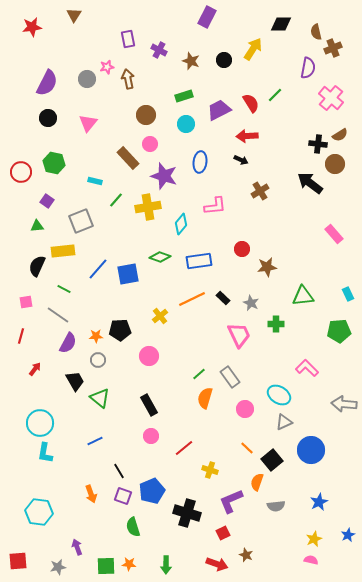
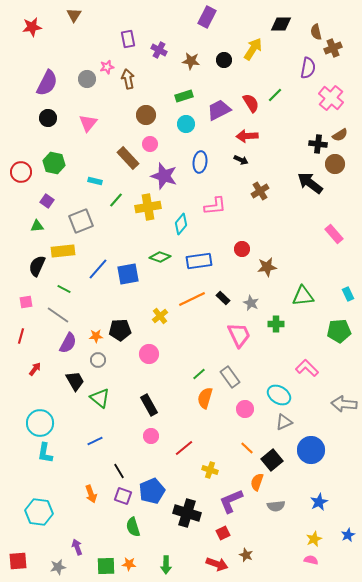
brown star at (191, 61): rotated 12 degrees counterclockwise
pink circle at (149, 356): moved 2 px up
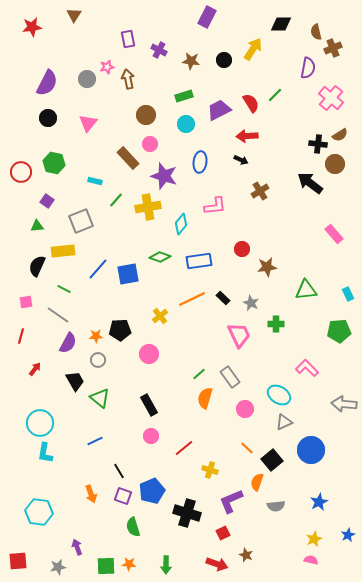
green triangle at (303, 296): moved 3 px right, 6 px up
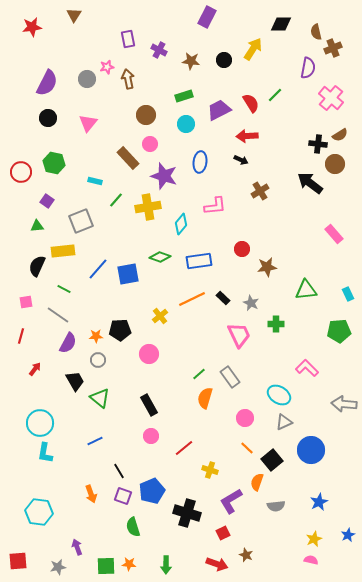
pink circle at (245, 409): moved 9 px down
purple L-shape at (231, 501): rotated 8 degrees counterclockwise
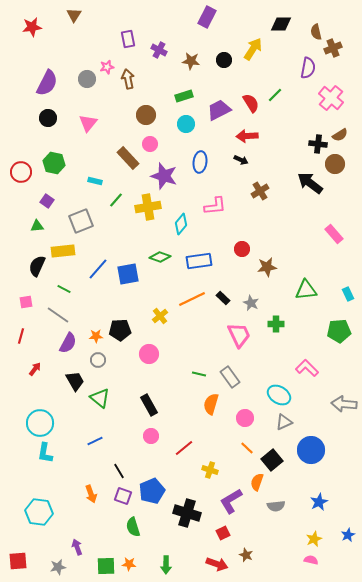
green line at (199, 374): rotated 56 degrees clockwise
orange semicircle at (205, 398): moved 6 px right, 6 px down
